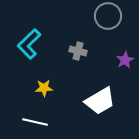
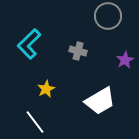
yellow star: moved 2 px right, 1 px down; rotated 24 degrees counterclockwise
white line: rotated 40 degrees clockwise
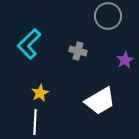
yellow star: moved 6 px left, 4 px down
white line: rotated 40 degrees clockwise
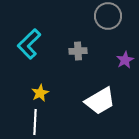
gray cross: rotated 18 degrees counterclockwise
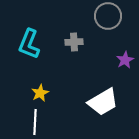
cyan L-shape: rotated 24 degrees counterclockwise
gray cross: moved 4 px left, 9 px up
white trapezoid: moved 3 px right, 1 px down
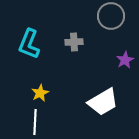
gray circle: moved 3 px right
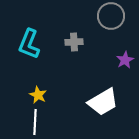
yellow star: moved 2 px left, 2 px down; rotated 18 degrees counterclockwise
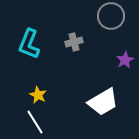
gray cross: rotated 12 degrees counterclockwise
white line: rotated 35 degrees counterclockwise
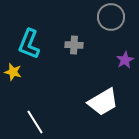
gray circle: moved 1 px down
gray cross: moved 3 px down; rotated 18 degrees clockwise
yellow star: moved 25 px left, 23 px up; rotated 12 degrees counterclockwise
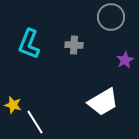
yellow star: moved 33 px down
